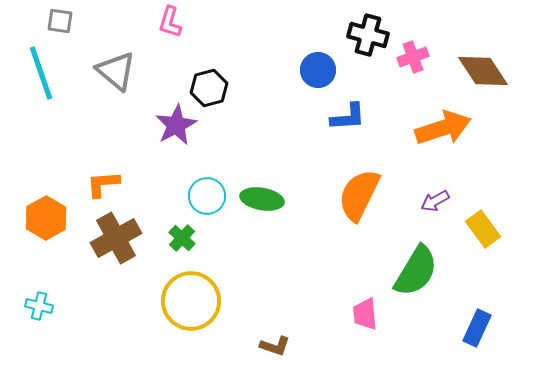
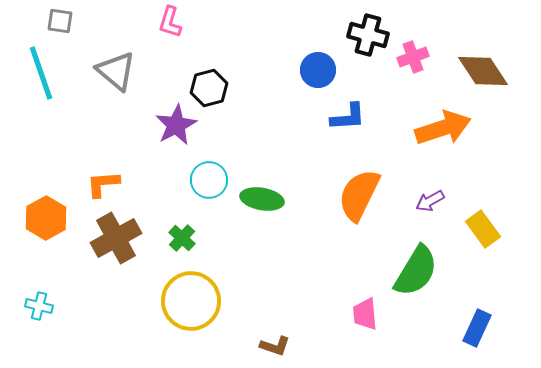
cyan circle: moved 2 px right, 16 px up
purple arrow: moved 5 px left
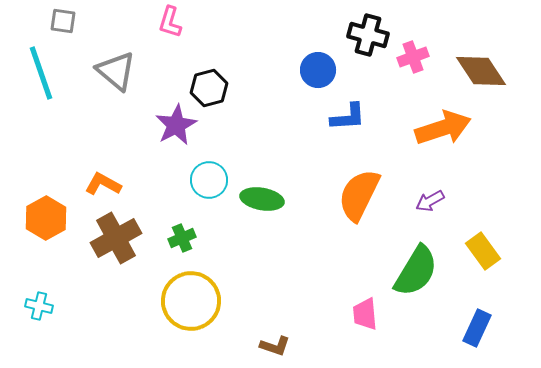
gray square: moved 3 px right
brown diamond: moved 2 px left
orange L-shape: rotated 33 degrees clockwise
yellow rectangle: moved 22 px down
green cross: rotated 24 degrees clockwise
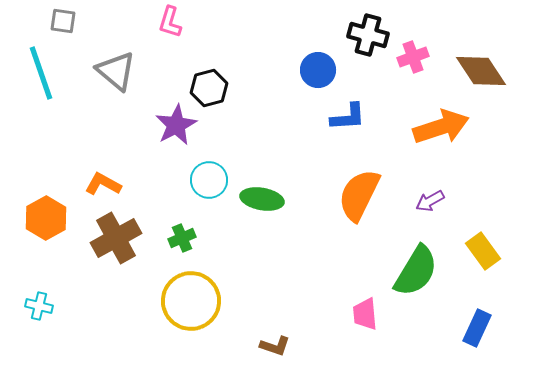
orange arrow: moved 2 px left, 1 px up
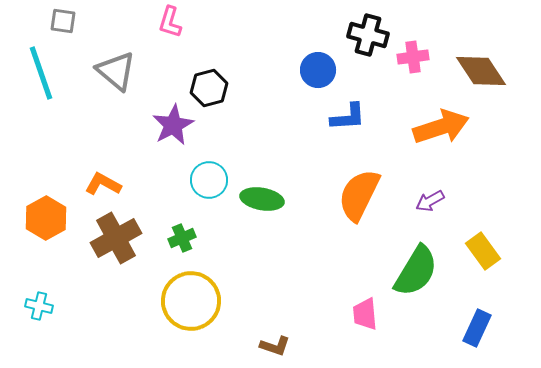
pink cross: rotated 12 degrees clockwise
purple star: moved 3 px left
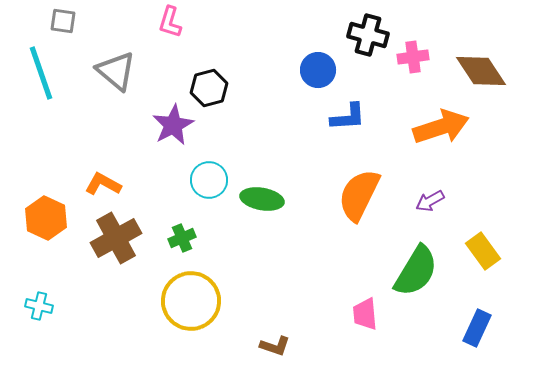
orange hexagon: rotated 6 degrees counterclockwise
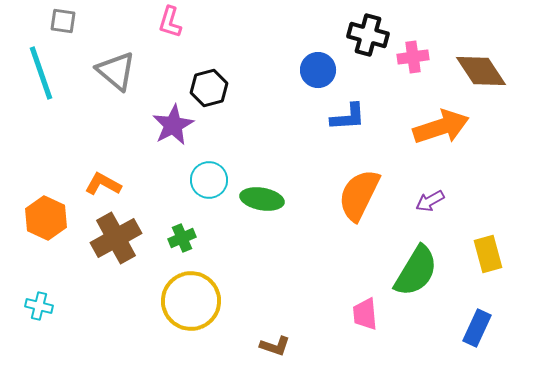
yellow rectangle: moved 5 px right, 3 px down; rotated 21 degrees clockwise
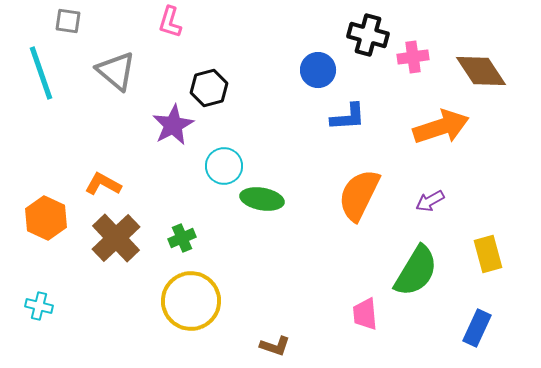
gray square: moved 5 px right
cyan circle: moved 15 px right, 14 px up
brown cross: rotated 15 degrees counterclockwise
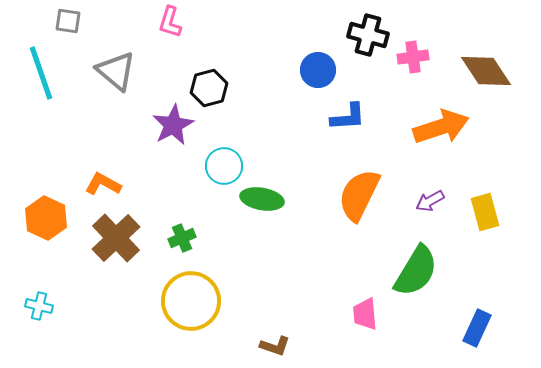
brown diamond: moved 5 px right
yellow rectangle: moved 3 px left, 42 px up
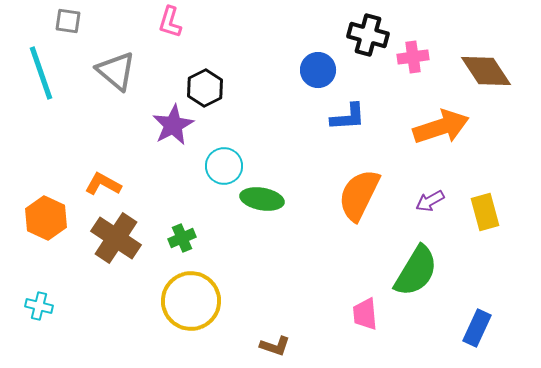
black hexagon: moved 4 px left; rotated 12 degrees counterclockwise
brown cross: rotated 12 degrees counterclockwise
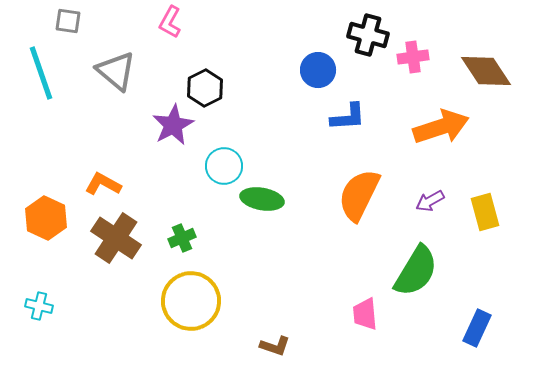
pink L-shape: rotated 12 degrees clockwise
